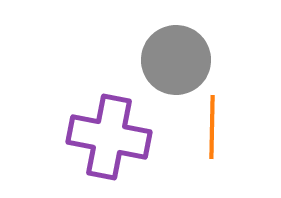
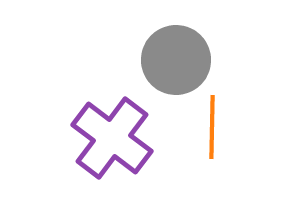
purple cross: moved 3 px right, 1 px down; rotated 26 degrees clockwise
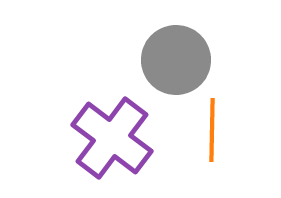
orange line: moved 3 px down
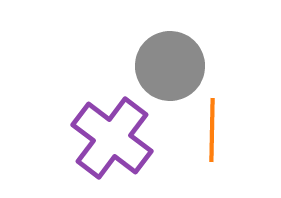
gray circle: moved 6 px left, 6 px down
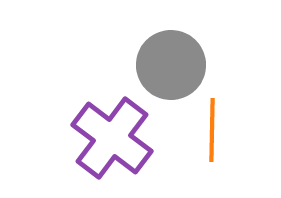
gray circle: moved 1 px right, 1 px up
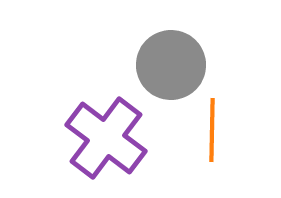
purple cross: moved 6 px left
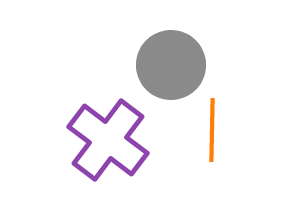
purple cross: moved 2 px right, 2 px down
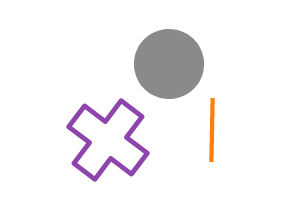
gray circle: moved 2 px left, 1 px up
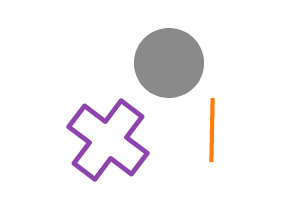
gray circle: moved 1 px up
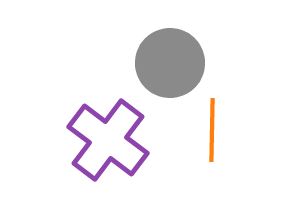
gray circle: moved 1 px right
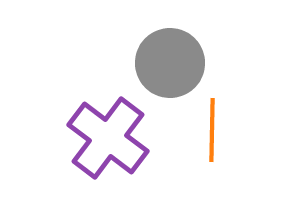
purple cross: moved 2 px up
